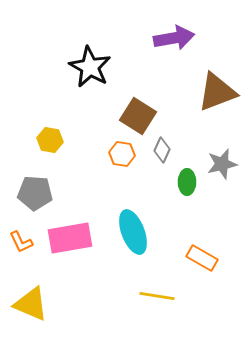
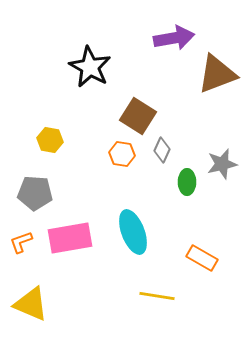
brown triangle: moved 18 px up
orange L-shape: rotated 95 degrees clockwise
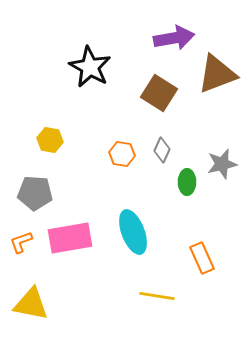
brown square: moved 21 px right, 23 px up
orange rectangle: rotated 36 degrees clockwise
yellow triangle: rotated 12 degrees counterclockwise
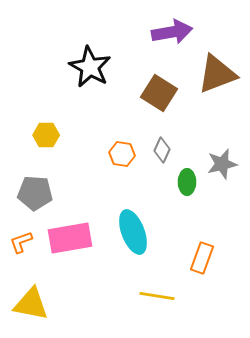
purple arrow: moved 2 px left, 6 px up
yellow hexagon: moved 4 px left, 5 px up; rotated 10 degrees counterclockwise
orange rectangle: rotated 44 degrees clockwise
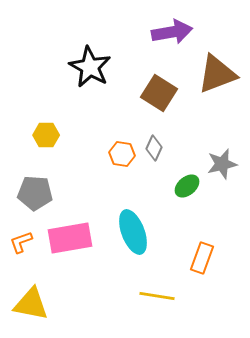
gray diamond: moved 8 px left, 2 px up
green ellipse: moved 4 px down; rotated 50 degrees clockwise
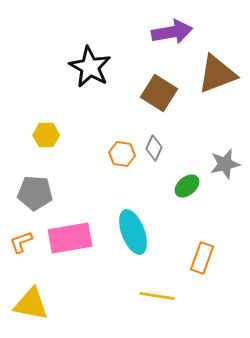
gray star: moved 3 px right
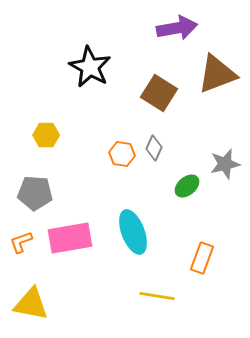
purple arrow: moved 5 px right, 4 px up
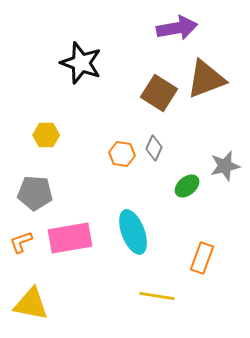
black star: moved 9 px left, 4 px up; rotated 9 degrees counterclockwise
brown triangle: moved 11 px left, 5 px down
gray star: moved 2 px down
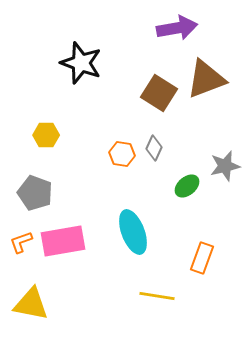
gray pentagon: rotated 16 degrees clockwise
pink rectangle: moved 7 px left, 3 px down
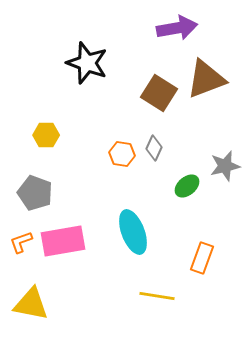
black star: moved 6 px right
